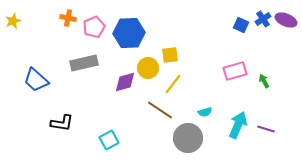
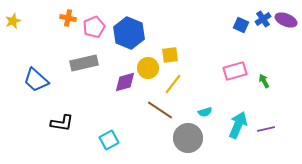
blue hexagon: rotated 24 degrees clockwise
purple line: rotated 30 degrees counterclockwise
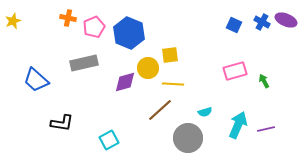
blue cross: moved 1 px left, 3 px down; rotated 28 degrees counterclockwise
blue square: moved 7 px left
yellow line: rotated 55 degrees clockwise
brown line: rotated 76 degrees counterclockwise
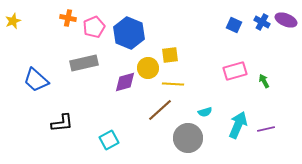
black L-shape: rotated 15 degrees counterclockwise
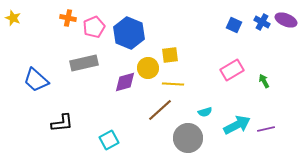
yellow star: moved 3 px up; rotated 28 degrees counterclockwise
pink rectangle: moved 3 px left, 1 px up; rotated 15 degrees counterclockwise
cyan arrow: moved 1 px left; rotated 40 degrees clockwise
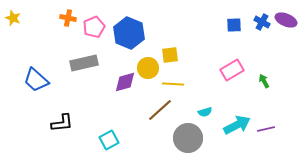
blue square: rotated 28 degrees counterclockwise
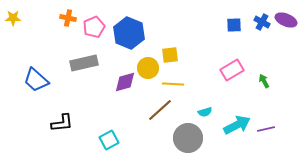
yellow star: rotated 21 degrees counterclockwise
